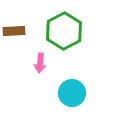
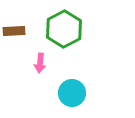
green hexagon: moved 2 px up
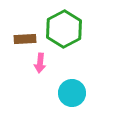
brown rectangle: moved 11 px right, 8 px down
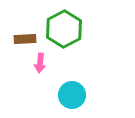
cyan circle: moved 2 px down
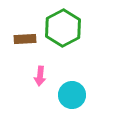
green hexagon: moved 1 px left, 1 px up
pink arrow: moved 13 px down
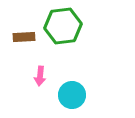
green hexagon: moved 2 px up; rotated 21 degrees clockwise
brown rectangle: moved 1 px left, 2 px up
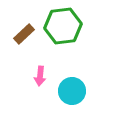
brown rectangle: moved 3 px up; rotated 40 degrees counterclockwise
cyan circle: moved 4 px up
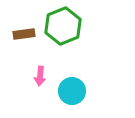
green hexagon: rotated 15 degrees counterclockwise
brown rectangle: rotated 35 degrees clockwise
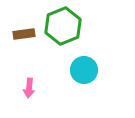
pink arrow: moved 11 px left, 12 px down
cyan circle: moved 12 px right, 21 px up
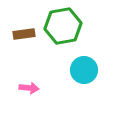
green hexagon: rotated 12 degrees clockwise
pink arrow: rotated 90 degrees counterclockwise
